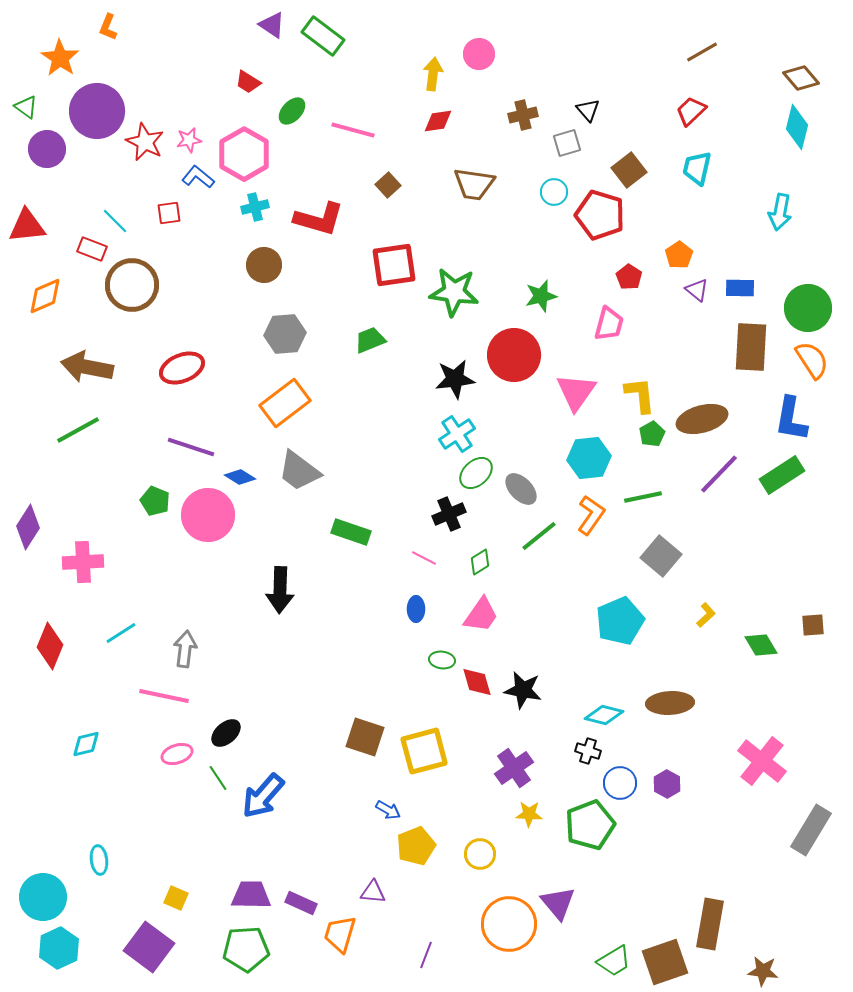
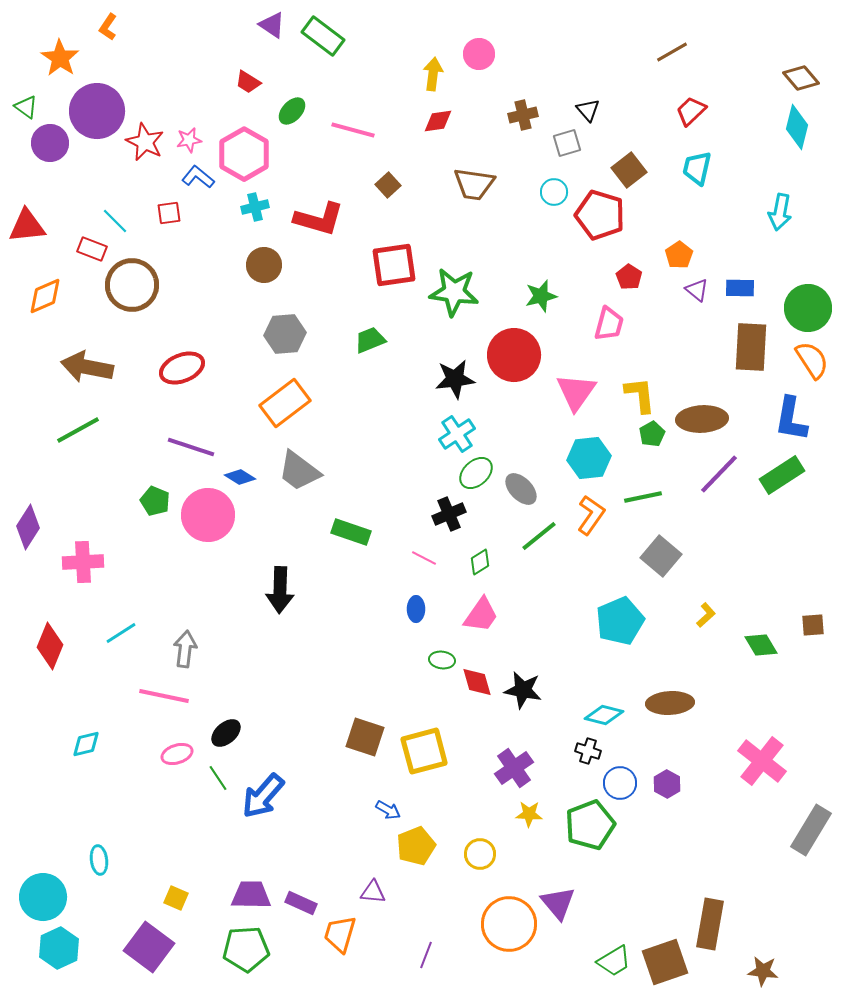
orange L-shape at (108, 27): rotated 12 degrees clockwise
brown line at (702, 52): moved 30 px left
purple circle at (47, 149): moved 3 px right, 6 px up
brown ellipse at (702, 419): rotated 12 degrees clockwise
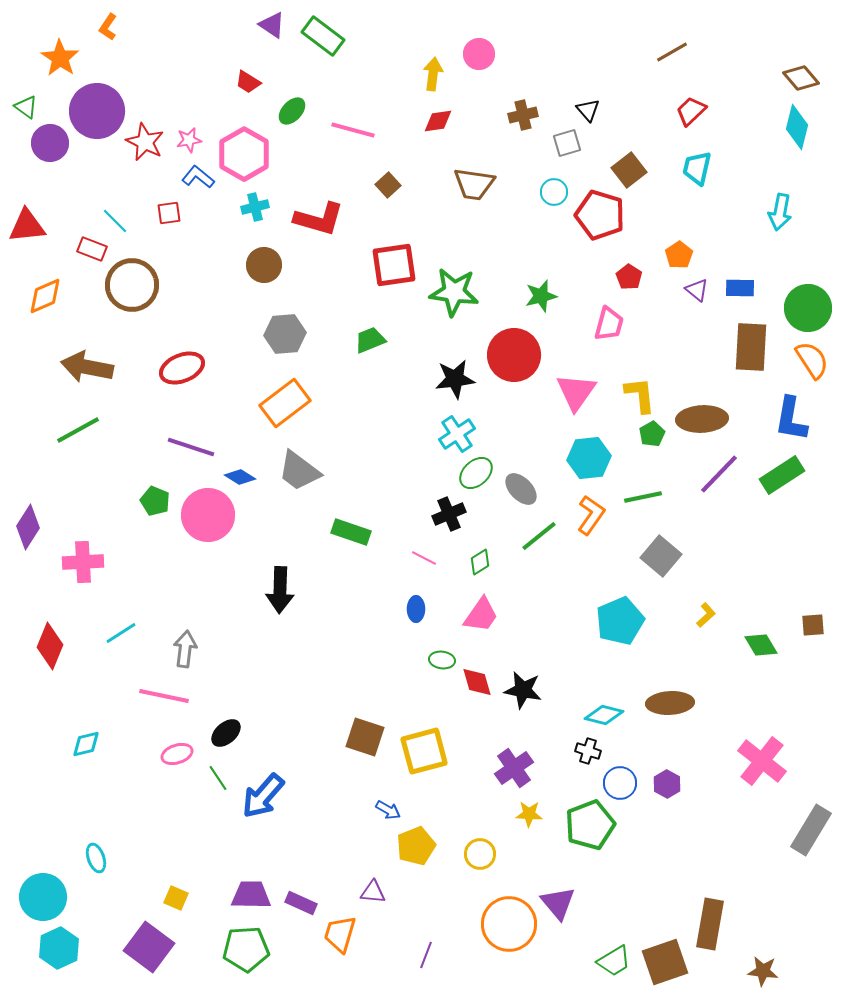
cyan ellipse at (99, 860): moved 3 px left, 2 px up; rotated 12 degrees counterclockwise
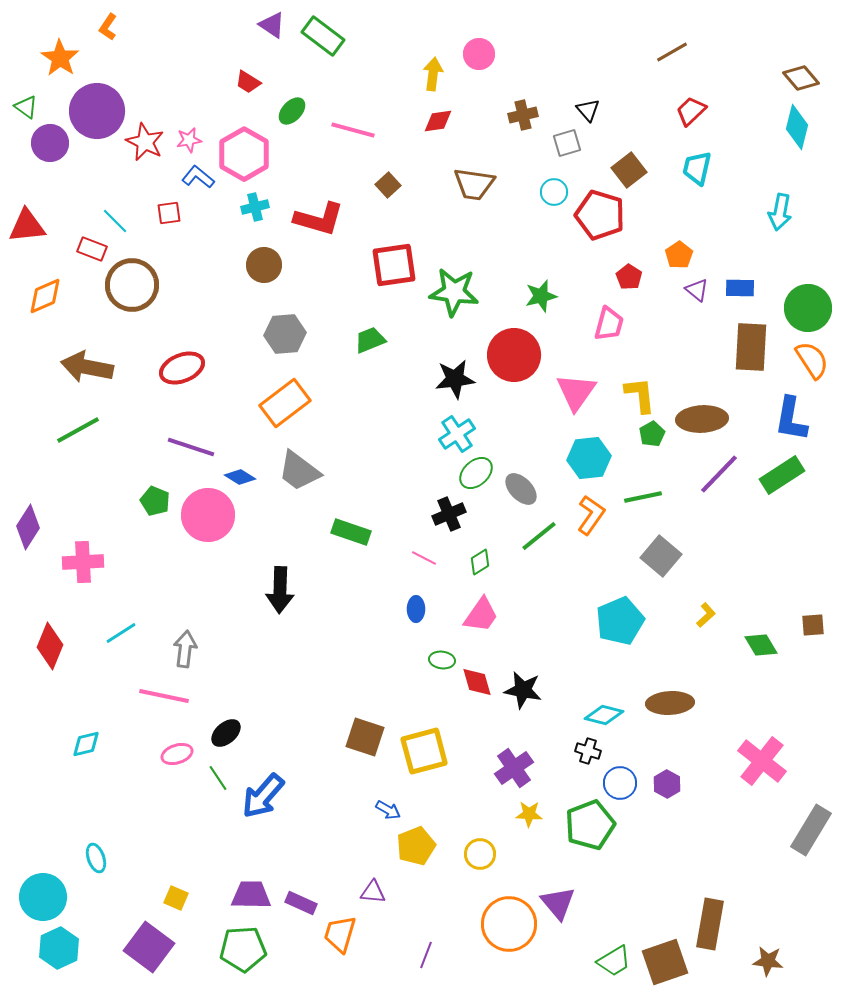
green pentagon at (246, 949): moved 3 px left
brown star at (763, 971): moved 5 px right, 10 px up
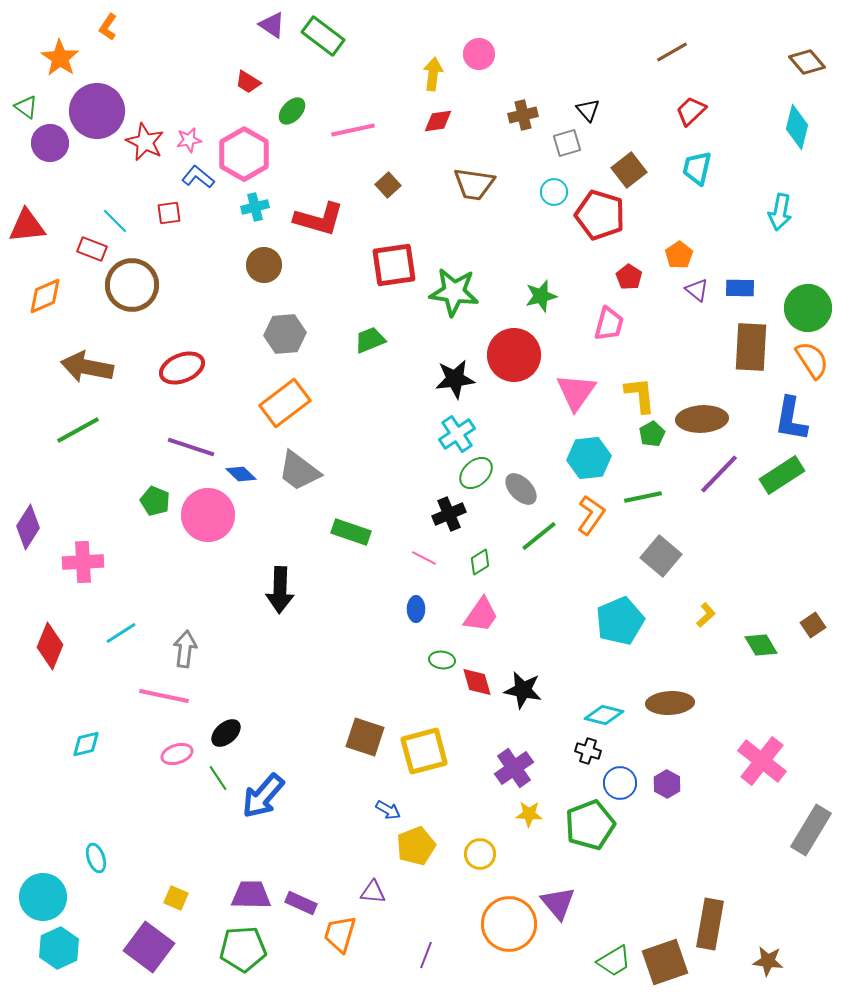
brown diamond at (801, 78): moved 6 px right, 16 px up
pink line at (353, 130): rotated 27 degrees counterclockwise
blue diamond at (240, 477): moved 1 px right, 3 px up; rotated 12 degrees clockwise
brown square at (813, 625): rotated 30 degrees counterclockwise
